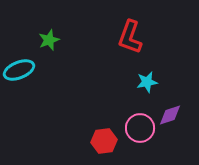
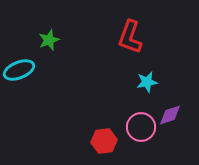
pink circle: moved 1 px right, 1 px up
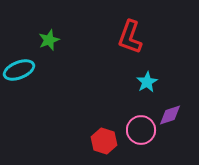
cyan star: rotated 20 degrees counterclockwise
pink circle: moved 3 px down
red hexagon: rotated 25 degrees clockwise
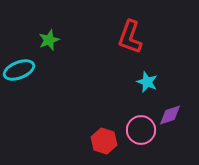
cyan star: rotated 20 degrees counterclockwise
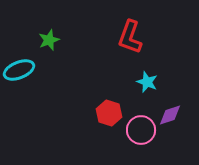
red hexagon: moved 5 px right, 28 px up
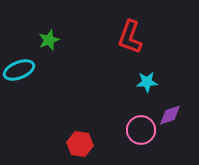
cyan star: rotated 25 degrees counterclockwise
red hexagon: moved 29 px left, 31 px down; rotated 10 degrees counterclockwise
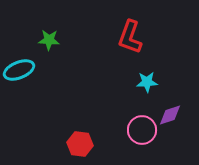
green star: rotated 25 degrees clockwise
pink circle: moved 1 px right
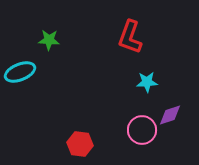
cyan ellipse: moved 1 px right, 2 px down
